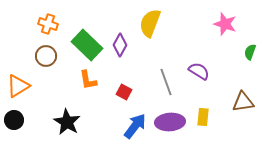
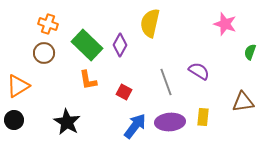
yellow semicircle: rotated 8 degrees counterclockwise
brown circle: moved 2 px left, 3 px up
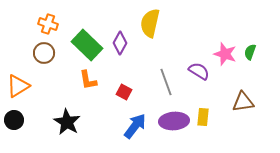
pink star: moved 30 px down
purple diamond: moved 2 px up
purple ellipse: moved 4 px right, 1 px up
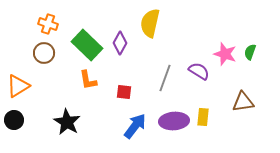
gray line: moved 1 px left, 4 px up; rotated 40 degrees clockwise
red square: rotated 21 degrees counterclockwise
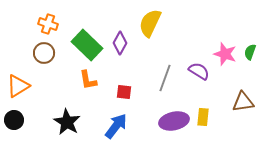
yellow semicircle: rotated 12 degrees clockwise
purple ellipse: rotated 8 degrees counterclockwise
blue arrow: moved 19 px left
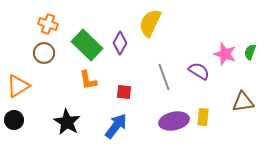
gray line: moved 1 px left, 1 px up; rotated 40 degrees counterclockwise
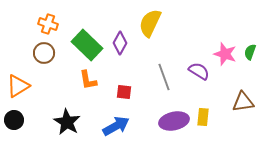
blue arrow: rotated 24 degrees clockwise
